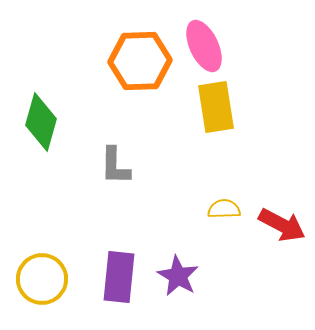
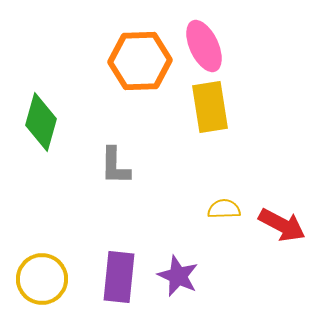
yellow rectangle: moved 6 px left
purple star: rotated 6 degrees counterclockwise
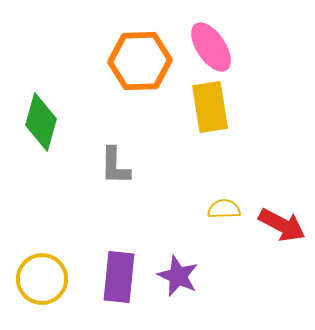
pink ellipse: moved 7 px right, 1 px down; rotated 9 degrees counterclockwise
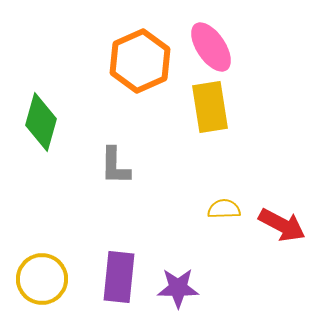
orange hexagon: rotated 22 degrees counterclockwise
purple star: moved 12 px down; rotated 24 degrees counterclockwise
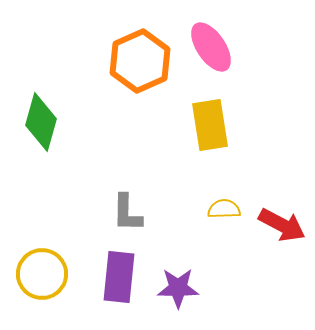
yellow rectangle: moved 18 px down
gray L-shape: moved 12 px right, 47 px down
yellow circle: moved 5 px up
